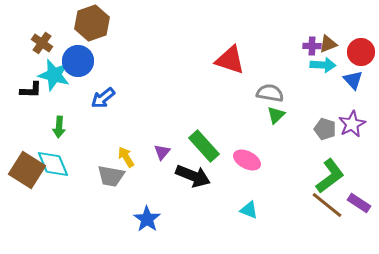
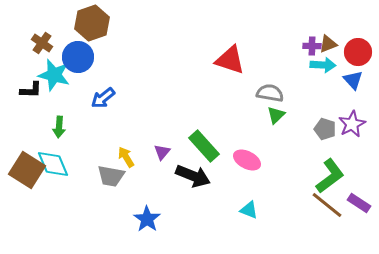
red circle: moved 3 px left
blue circle: moved 4 px up
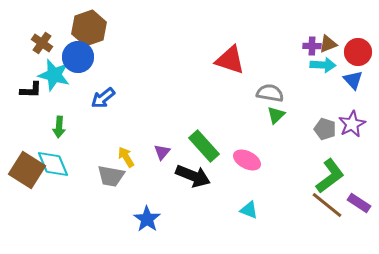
brown hexagon: moved 3 px left, 5 px down
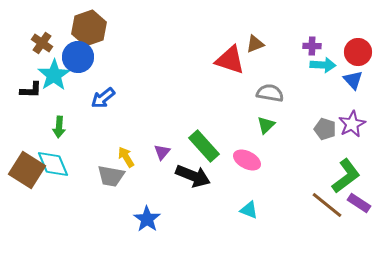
brown triangle: moved 73 px left
cyan star: rotated 24 degrees clockwise
green triangle: moved 10 px left, 10 px down
green L-shape: moved 16 px right
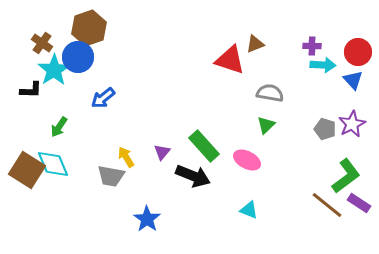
cyan star: moved 5 px up
green arrow: rotated 30 degrees clockwise
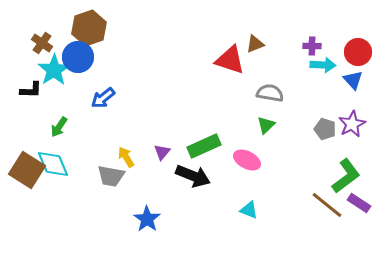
green rectangle: rotated 72 degrees counterclockwise
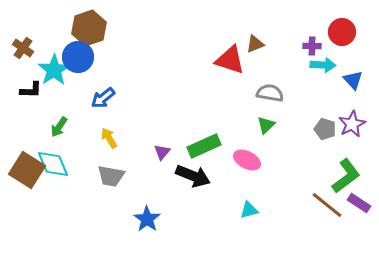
brown cross: moved 19 px left, 5 px down
red circle: moved 16 px left, 20 px up
yellow arrow: moved 17 px left, 19 px up
cyan triangle: rotated 36 degrees counterclockwise
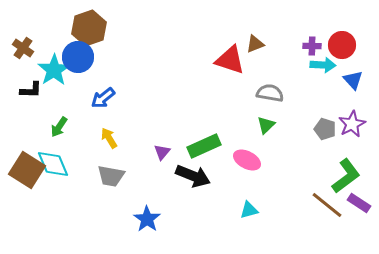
red circle: moved 13 px down
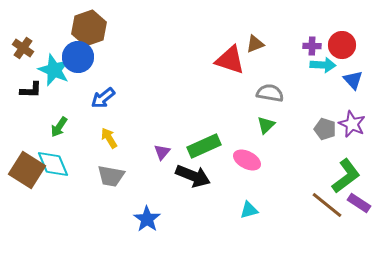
cyan star: rotated 16 degrees counterclockwise
purple star: rotated 20 degrees counterclockwise
